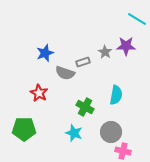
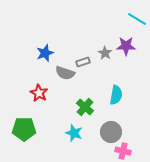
gray star: moved 1 px down
green cross: rotated 12 degrees clockwise
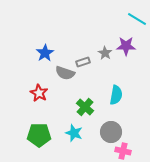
blue star: rotated 12 degrees counterclockwise
green pentagon: moved 15 px right, 6 px down
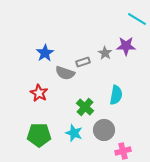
gray circle: moved 7 px left, 2 px up
pink cross: rotated 28 degrees counterclockwise
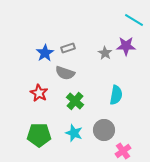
cyan line: moved 3 px left, 1 px down
gray rectangle: moved 15 px left, 14 px up
green cross: moved 10 px left, 6 px up
pink cross: rotated 21 degrees counterclockwise
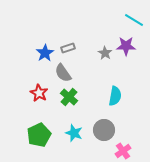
gray semicircle: moved 2 px left; rotated 36 degrees clockwise
cyan semicircle: moved 1 px left, 1 px down
green cross: moved 6 px left, 4 px up
green pentagon: rotated 25 degrees counterclockwise
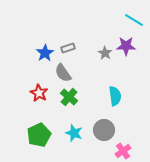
cyan semicircle: rotated 18 degrees counterclockwise
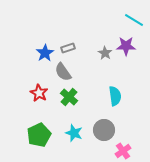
gray semicircle: moved 1 px up
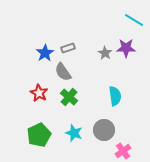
purple star: moved 2 px down
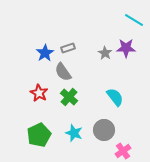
cyan semicircle: moved 1 px down; rotated 30 degrees counterclockwise
